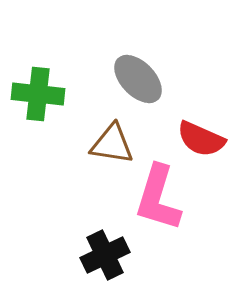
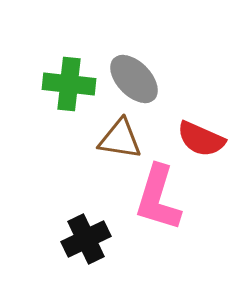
gray ellipse: moved 4 px left
green cross: moved 31 px right, 10 px up
brown triangle: moved 8 px right, 5 px up
black cross: moved 19 px left, 16 px up
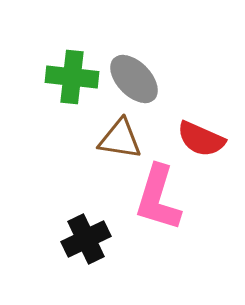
green cross: moved 3 px right, 7 px up
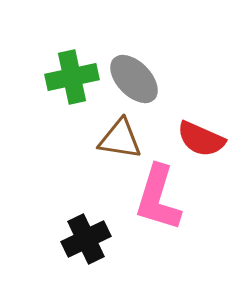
green cross: rotated 18 degrees counterclockwise
